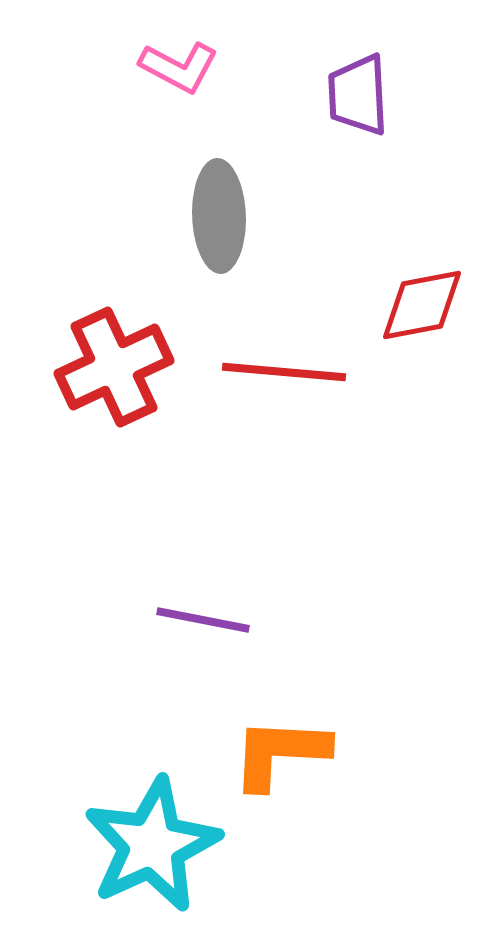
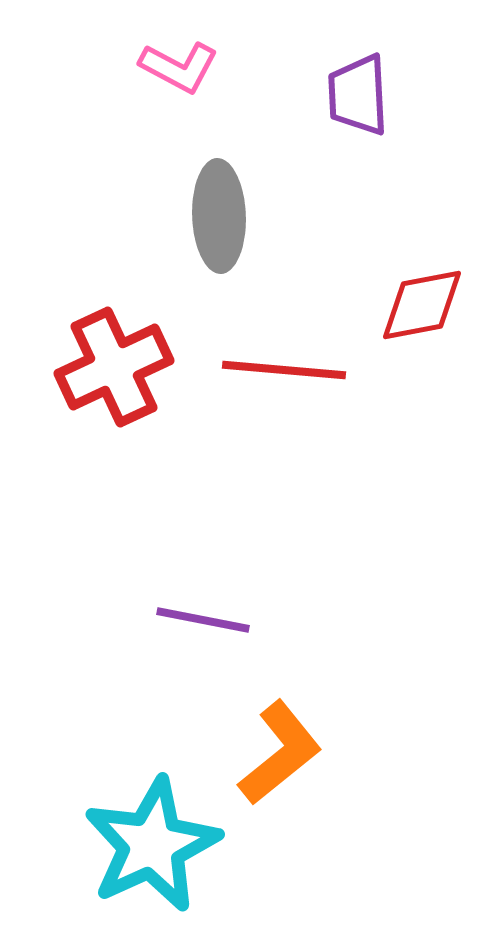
red line: moved 2 px up
orange L-shape: rotated 138 degrees clockwise
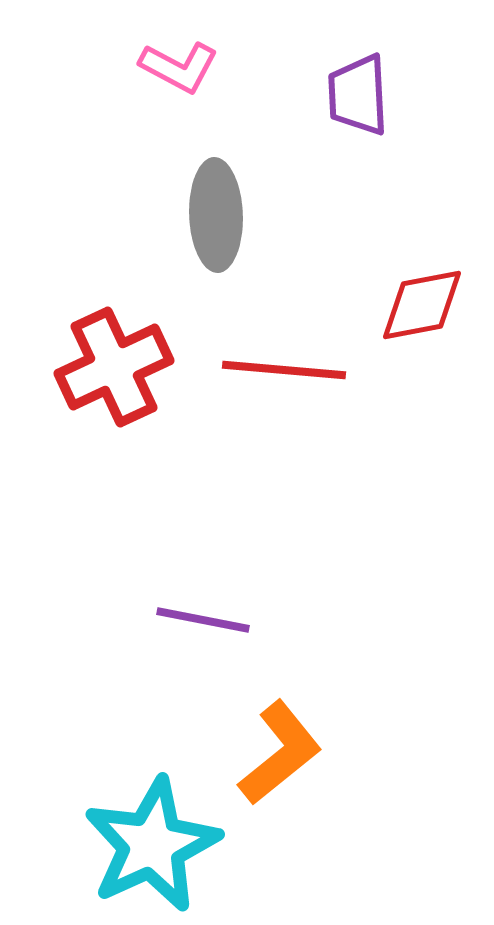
gray ellipse: moved 3 px left, 1 px up
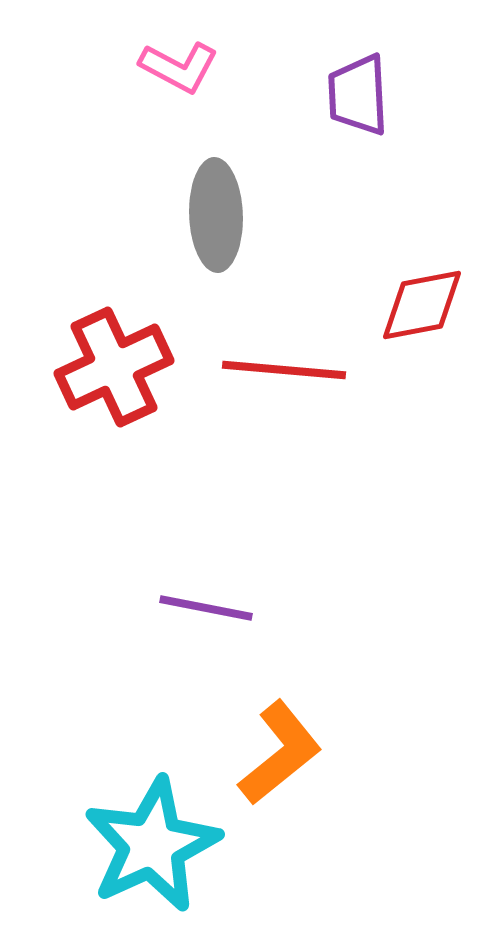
purple line: moved 3 px right, 12 px up
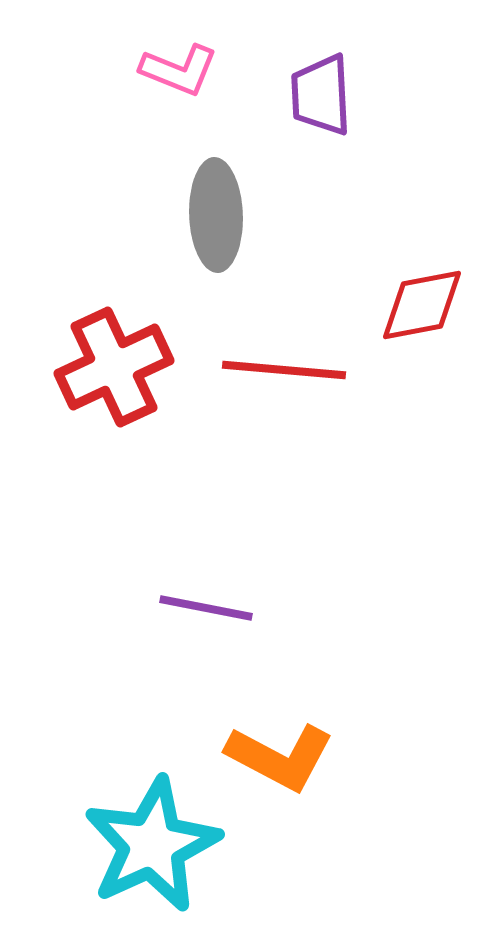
pink L-shape: moved 3 px down; rotated 6 degrees counterclockwise
purple trapezoid: moved 37 px left
orange L-shape: moved 4 px down; rotated 67 degrees clockwise
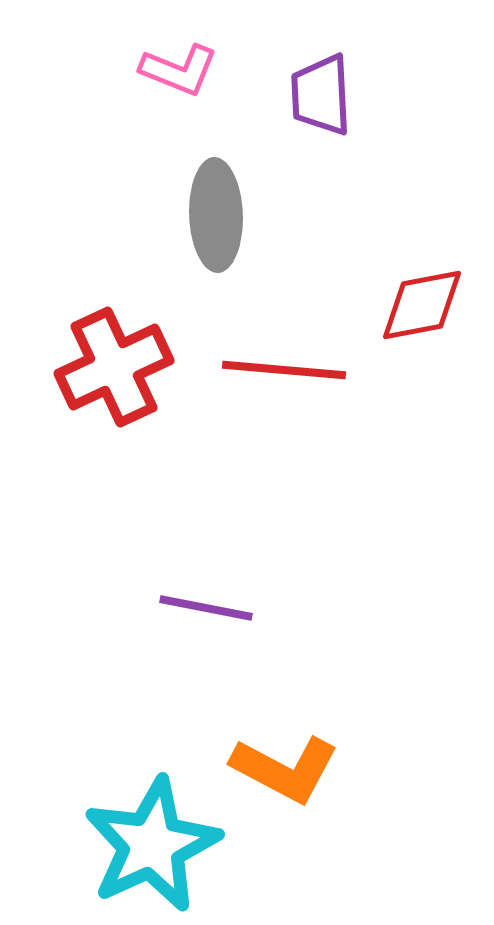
orange L-shape: moved 5 px right, 12 px down
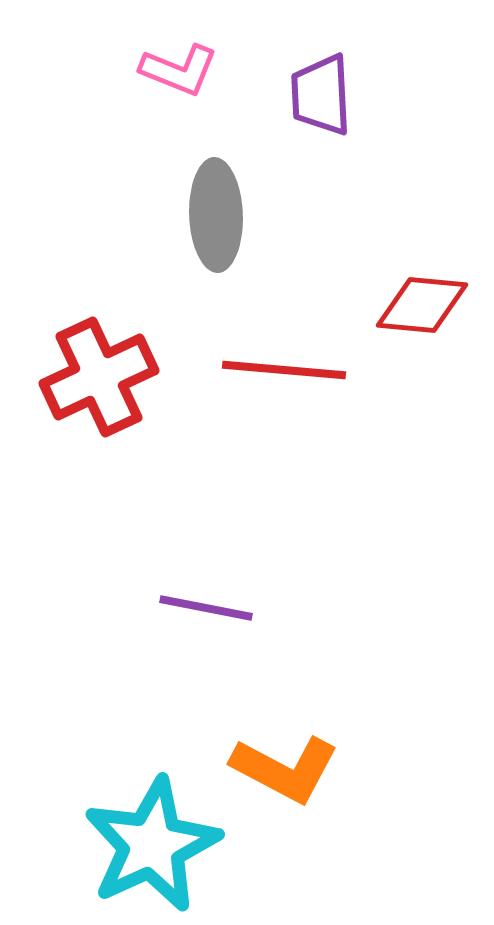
red diamond: rotated 16 degrees clockwise
red cross: moved 15 px left, 10 px down
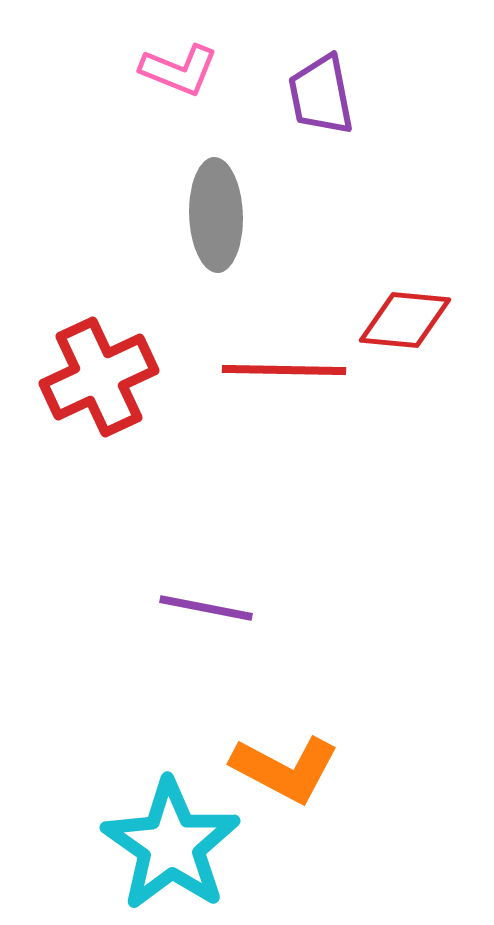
purple trapezoid: rotated 8 degrees counterclockwise
red diamond: moved 17 px left, 15 px down
red line: rotated 4 degrees counterclockwise
cyan star: moved 19 px right; rotated 12 degrees counterclockwise
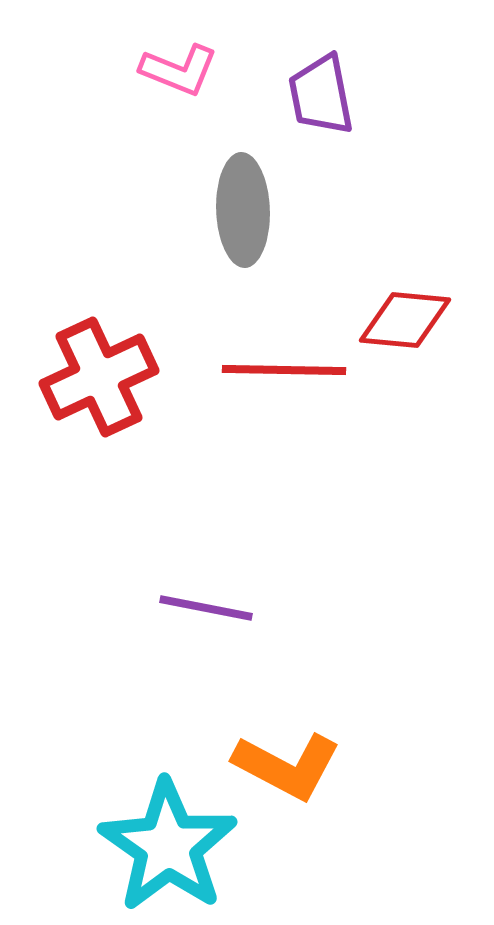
gray ellipse: moved 27 px right, 5 px up
orange L-shape: moved 2 px right, 3 px up
cyan star: moved 3 px left, 1 px down
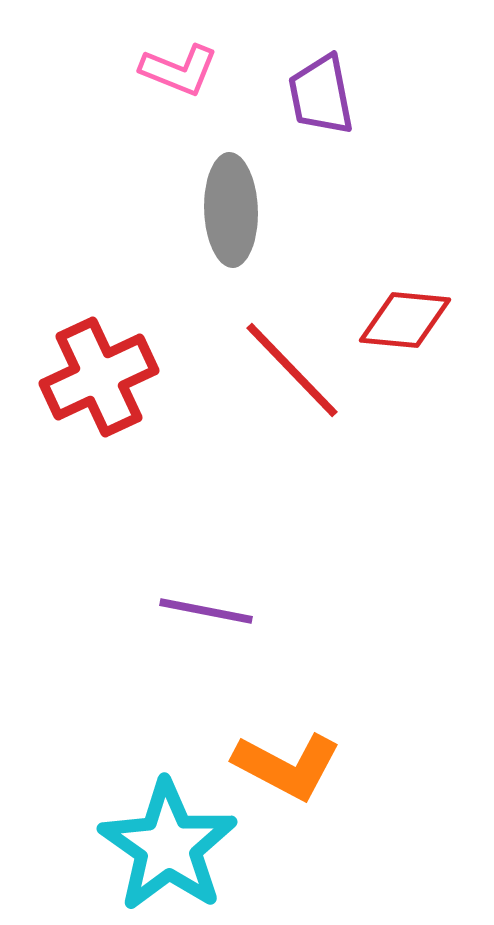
gray ellipse: moved 12 px left
red line: moved 8 px right; rotated 45 degrees clockwise
purple line: moved 3 px down
